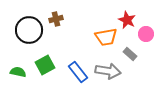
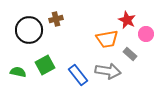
orange trapezoid: moved 1 px right, 2 px down
blue rectangle: moved 3 px down
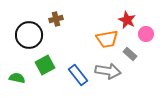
black circle: moved 5 px down
green semicircle: moved 1 px left, 6 px down
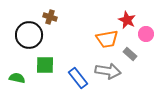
brown cross: moved 6 px left, 2 px up; rotated 32 degrees clockwise
green square: rotated 30 degrees clockwise
blue rectangle: moved 3 px down
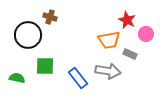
black circle: moved 1 px left
orange trapezoid: moved 2 px right, 1 px down
gray rectangle: rotated 16 degrees counterclockwise
green square: moved 1 px down
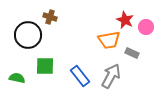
red star: moved 2 px left
pink circle: moved 7 px up
gray rectangle: moved 2 px right, 1 px up
gray arrow: moved 3 px right, 5 px down; rotated 70 degrees counterclockwise
blue rectangle: moved 2 px right, 2 px up
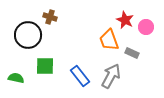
orange trapezoid: rotated 80 degrees clockwise
green semicircle: moved 1 px left
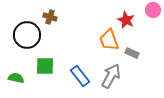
red star: moved 1 px right
pink circle: moved 7 px right, 17 px up
black circle: moved 1 px left
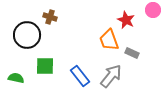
gray arrow: rotated 10 degrees clockwise
